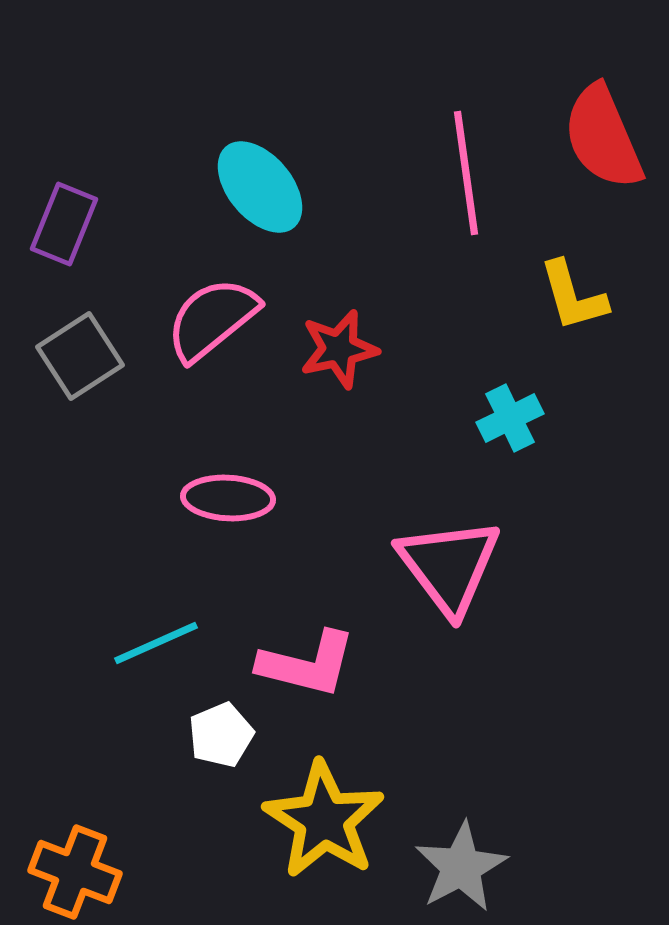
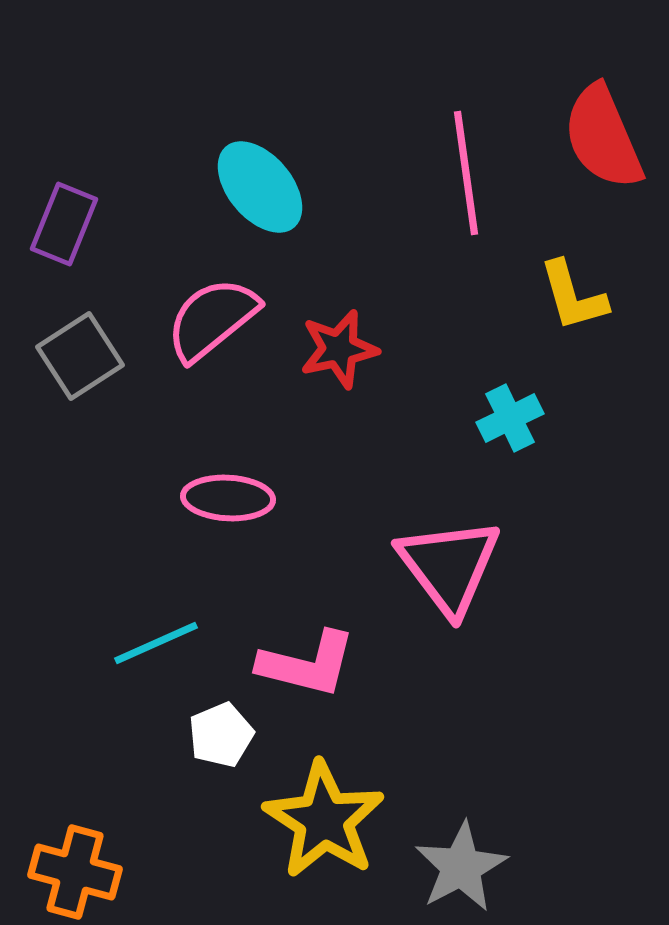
orange cross: rotated 6 degrees counterclockwise
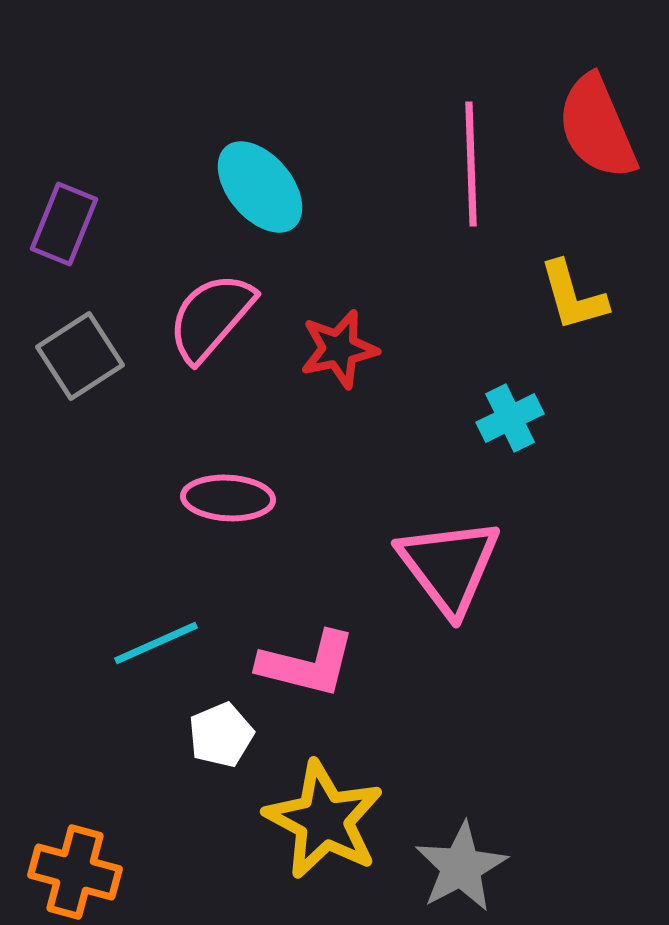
red semicircle: moved 6 px left, 10 px up
pink line: moved 5 px right, 9 px up; rotated 6 degrees clockwise
pink semicircle: moved 1 px left, 2 px up; rotated 10 degrees counterclockwise
yellow star: rotated 5 degrees counterclockwise
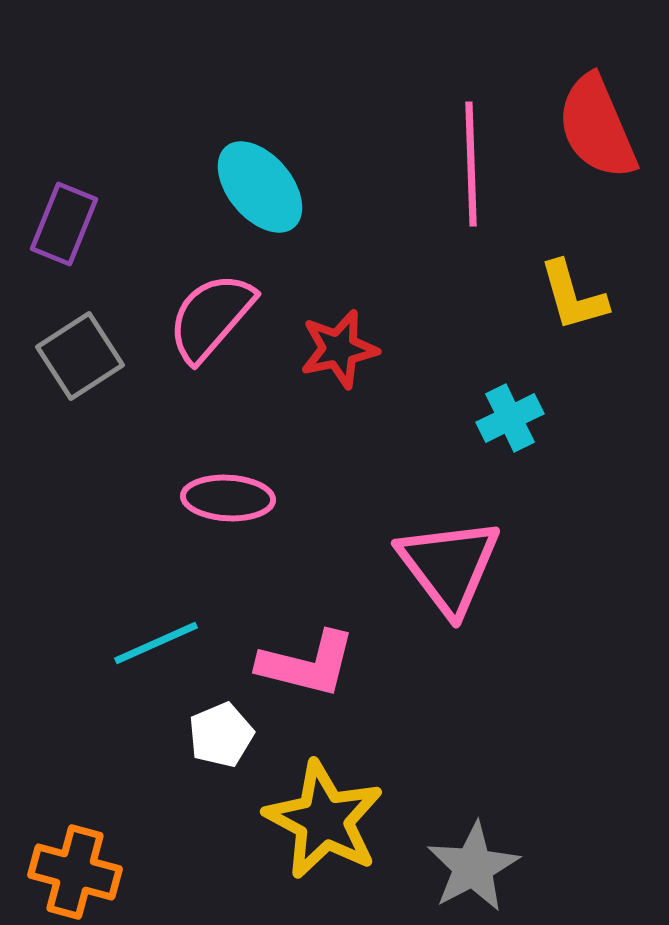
gray star: moved 12 px right
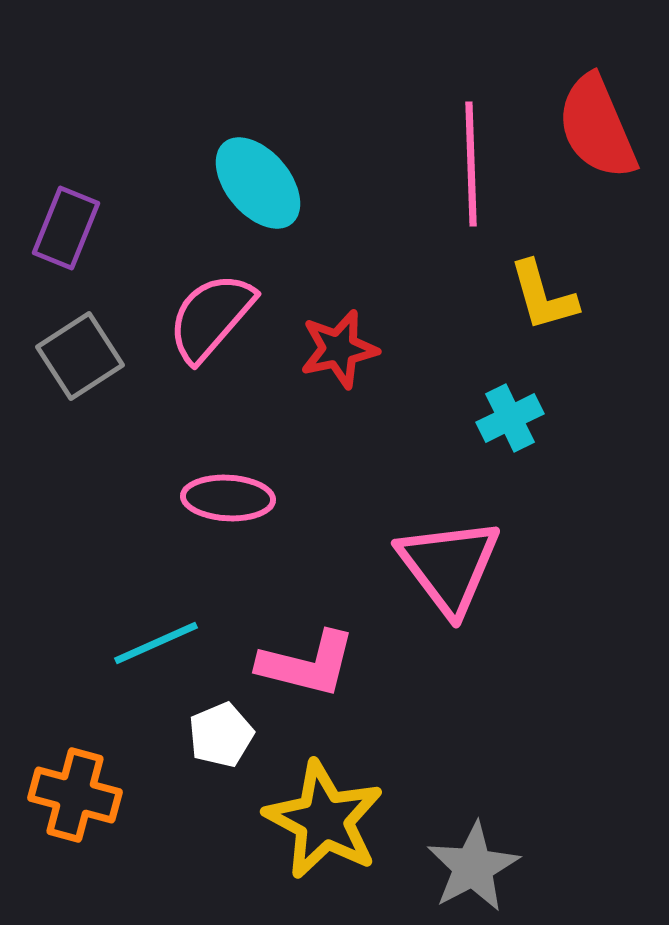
cyan ellipse: moved 2 px left, 4 px up
purple rectangle: moved 2 px right, 4 px down
yellow L-shape: moved 30 px left
orange cross: moved 77 px up
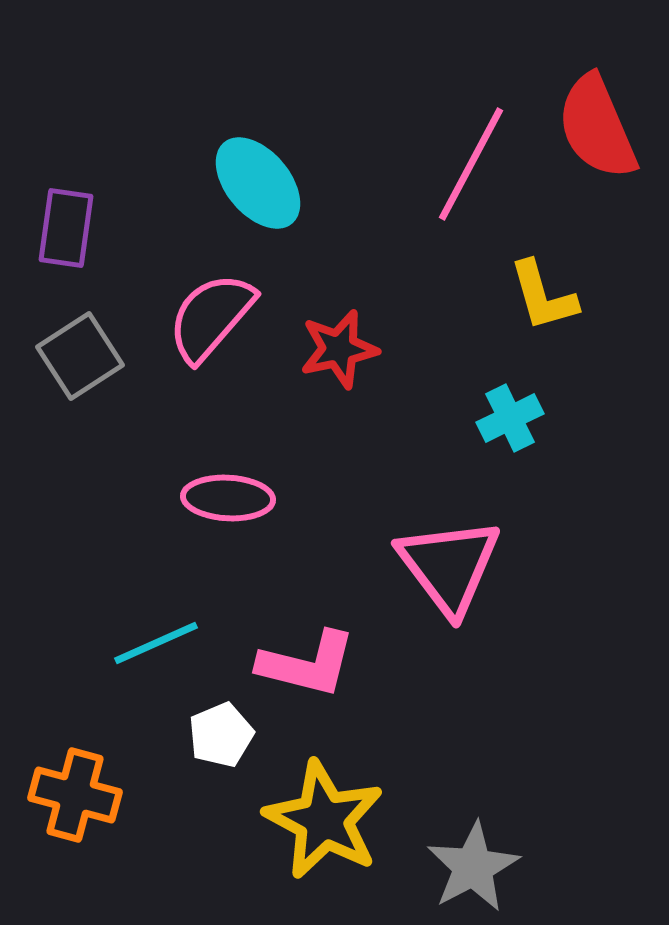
pink line: rotated 30 degrees clockwise
purple rectangle: rotated 14 degrees counterclockwise
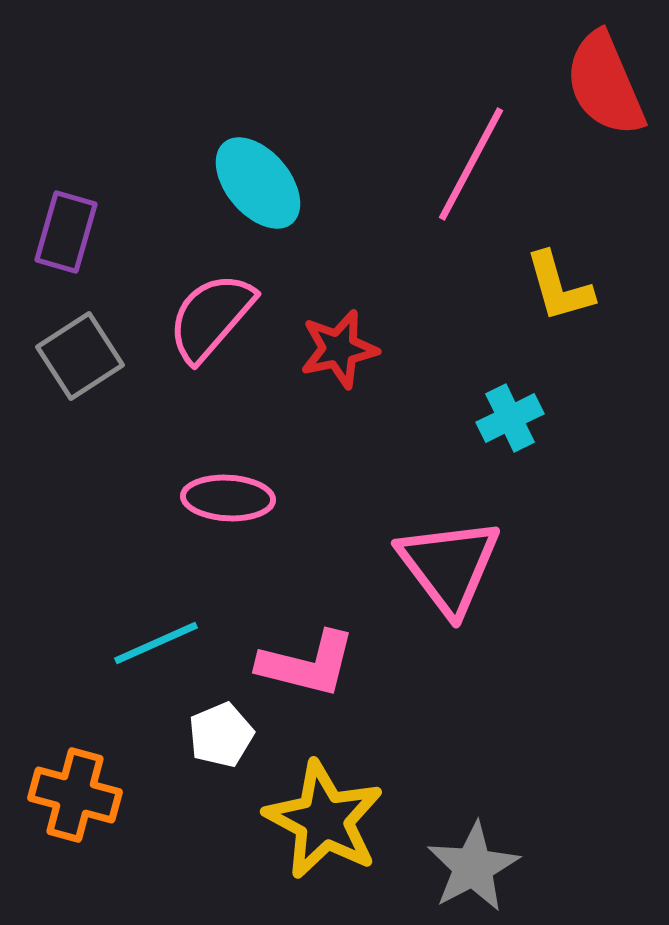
red semicircle: moved 8 px right, 43 px up
purple rectangle: moved 4 px down; rotated 8 degrees clockwise
yellow L-shape: moved 16 px right, 9 px up
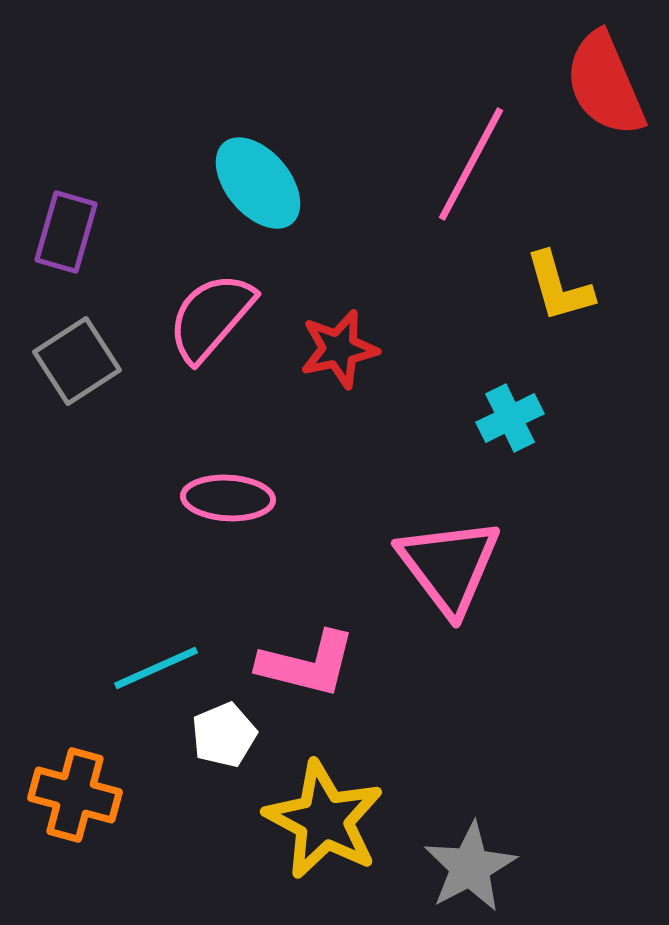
gray square: moved 3 px left, 5 px down
cyan line: moved 25 px down
white pentagon: moved 3 px right
gray star: moved 3 px left
